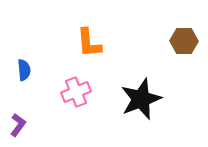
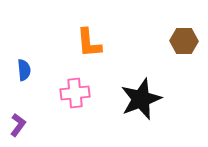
pink cross: moved 1 px left, 1 px down; rotated 16 degrees clockwise
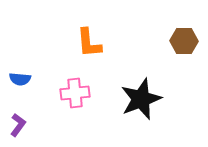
blue semicircle: moved 4 px left, 9 px down; rotated 100 degrees clockwise
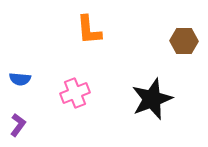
orange L-shape: moved 13 px up
pink cross: rotated 16 degrees counterclockwise
black star: moved 11 px right
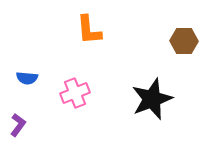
blue semicircle: moved 7 px right, 1 px up
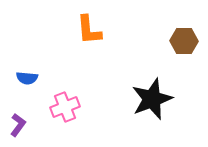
pink cross: moved 10 px left, 14 px down
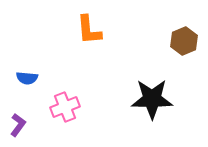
brown hexagon: rotated 24 degrees counterclockwise
black star: rotated 21 degrees clockwise
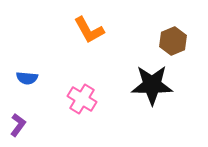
orange L-shape: rotated 24 degrees counterclockwise
brown hexagon: moved 11 px left
black star: moved 14 px up
pink cross: moved 17 px right, 8 px up; rotated 36 degrees counterclockwise
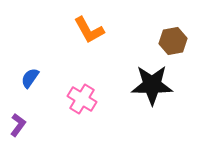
brown hexagon: rotated 12 degrees clockwise
blue semicircle: moved 3 px right; rotated 120 degrees clockwise
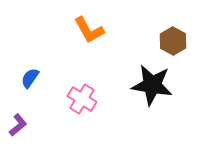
brown hexagon: rotated 20 degrees counterclockwise
black star: rotated 9 degrees clockwise
purple L-shape: rotated 15 degrees clockwise
